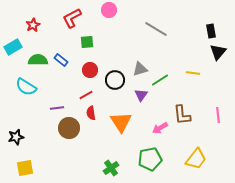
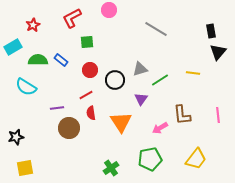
purple triangle: moved 4 px down
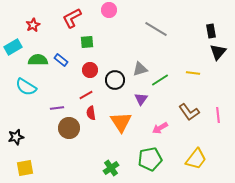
brown L-shape: moved 7 px right, 3 px up; rotated 30 degrees counterclockwise
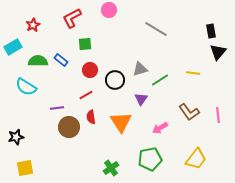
green square: moved 2 px left, 2 px down
green semicircle: moved 1 px down
red semicircle: moved 4 px down
brown circle: moved 1 px up
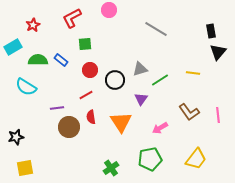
green semicircle: moved 1 px up
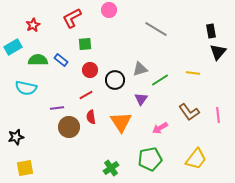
cyan semicircle: moved 1 px down; rotated 20 degrees counterclockwise
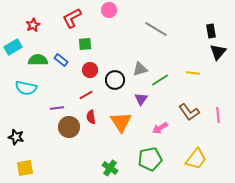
black star: rotated 28 degrees clockwise
green cross: moved 1 px left; rotated 21 degrees counterclockwise
